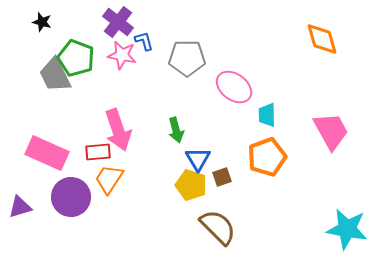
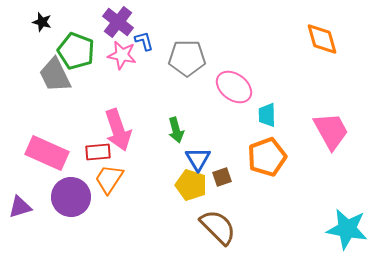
green pentagon: moved 7 px up
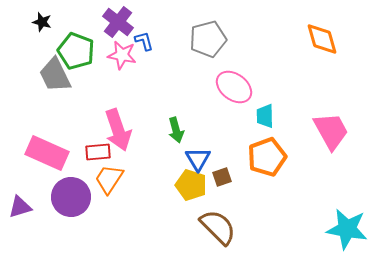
gray pentagon: moved 21 px right, 19 px up; rotated 15 degrees counterclockwise
cyan trapezoid: moved 2 px left, 1 px down
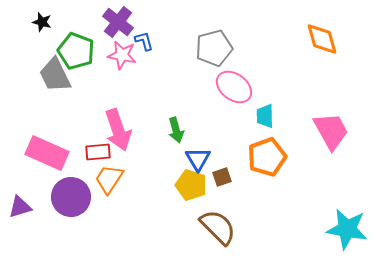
gray pentagon: moved 6 px right, 9 px down
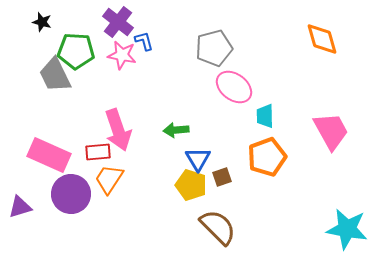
green pentagon: rotated 18 degrees counterclockwise
green arrow: rotated 100 degrees clockwise
pink rectangle: moved 2 px right, 2 px down
purple circle: moved 3 px up
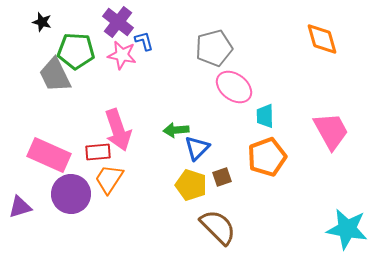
blue triangle: moved 1 px left, 11 px up; rotated 16 degrees clockwise
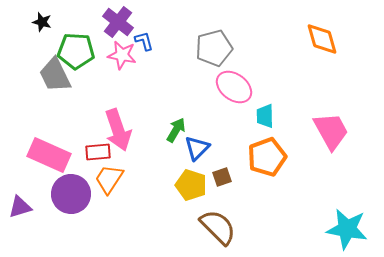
green arrow: rotated 125 degrees clockwise
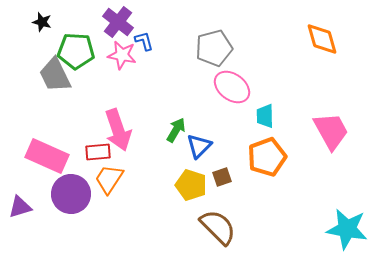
pink ellipse: moved 2 px left
blue triangle: moved 2 px right, 2 px up
pink rectangle: moved 2 px left, 1 px down
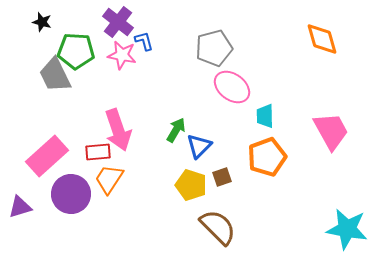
pink rectangle: rotated 66 degrees counterclockwise
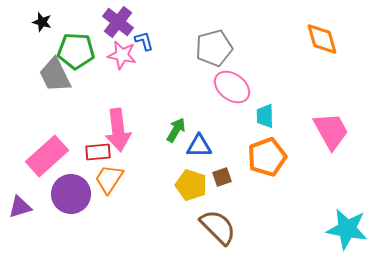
pink arrow: rotated 12 degrees clockwise
blue triangle: rotated 44 degrees clockwise
